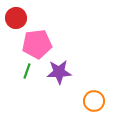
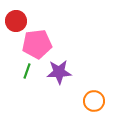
red circle: moved 3 px down
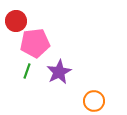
pink pentagon: moved 2 px left, 1 px up
purple star: rotated 25 degrees counterclockwise
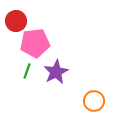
purple star: moved 3 px left
